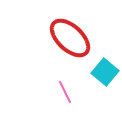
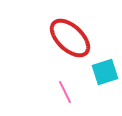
cyan square: rotated 32 degrees clockwise
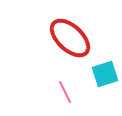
cyan square: moved 2 px down
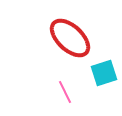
cyan square: moved 1 px left, 1 px up
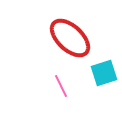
pink line: moved 4 px left, 6 px up
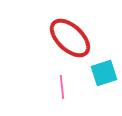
pink line: moved 1 px right, 1 px down; rotated 20 degrees clockwise
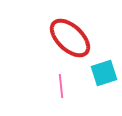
pink line: moved 1 px left, 1 px up
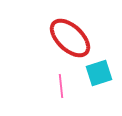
cyan square: moved 5 px left
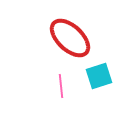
cyan square: moved 3 px down
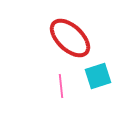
cyan square: moved 1 px left
